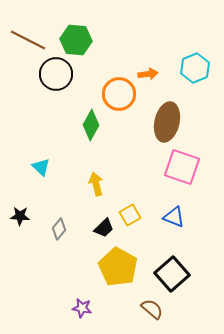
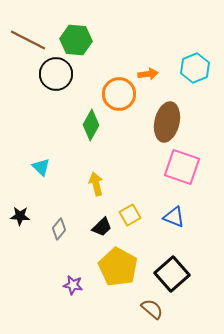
black trapezoid: moved 2 px left, 1 px up
purple star: moved 9 px left, 23 px up
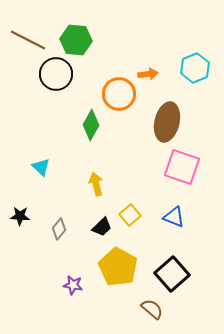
yellow square: rotated 10 degrees counterclockwise
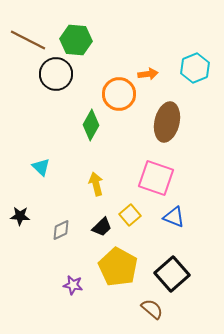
pink square: moved 26 px left, 11 px down
gray diamond: moved 2 px right, 1 px down; rotated 25 degrees clockwise
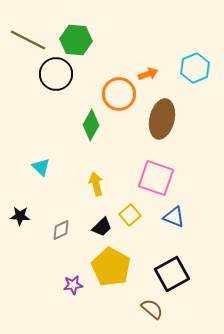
orange arrow: rotated 12 degrees counterclockwise
brown ellipse: moved 5 px left, 3 px up
yellow pentagon: moved 7 px left
black square: rotated 12 degrees clockwise
purple star: rotated 18 degrees counterclockwise
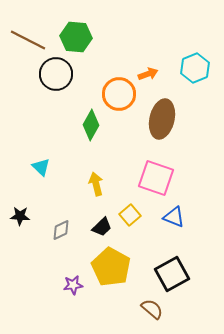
green hexagon: moved 3 px up
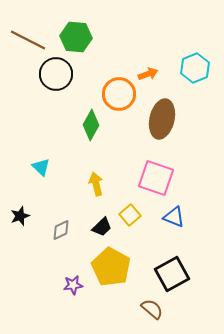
black star: rotated 24 degrees counterclockwise
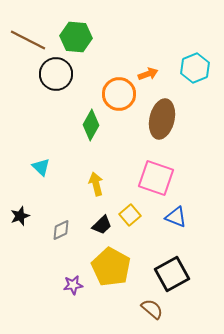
blue triangle: moved 2 px right
black trapezoid: moved 2 px up
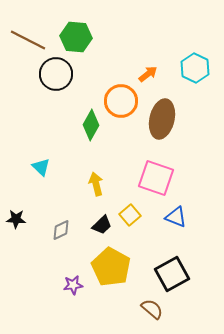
cyan hexagon: rotated 12 degrees counterclockwise
orange arrow: rotated 18 degrees counterclockwise
orange circle: moved 2 px right, 7 px down
black star: moved 4 px left, 3 px down; rotated 24 degrees clockwise
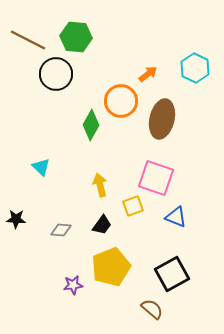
yellow arrow: moved 4 px right, 1 px down
yellow square: moved 3 px right, 9 px up; rotated 20 degrees clockwise
black trapezoid: rotated 10 degrees counterclockwise
gray diamond: rotated 30 degrees clockwise
yellow pentagon: rotated 21 degrees clockwise
